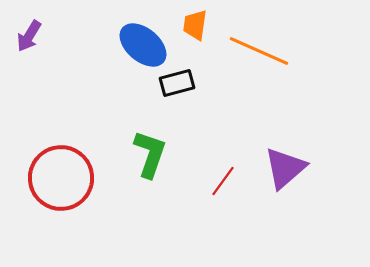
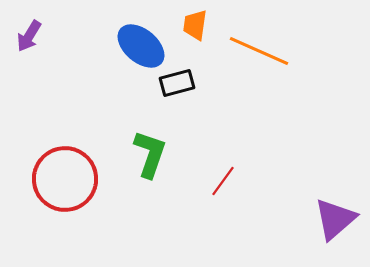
blue ellipse: moved 2 px left, 1 px down
purple triangle: moved 50 px right, 51 px down
red circle: moved 4 px right, 1 px down
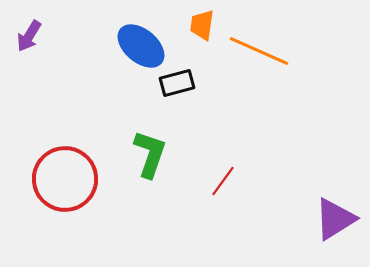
orange trapezoid: moved 7 px right
purple triangle: rotated 9 degrees clockwise
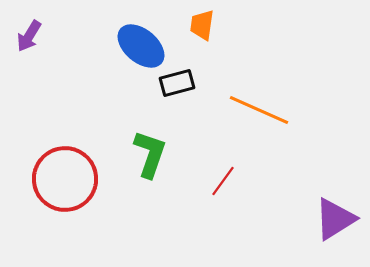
orange line: moved 59 px down
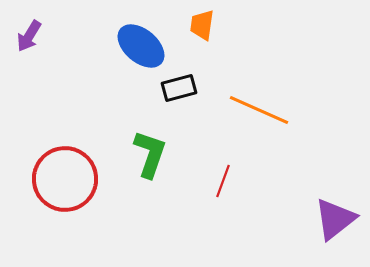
black rectangle: moved 2 px right, 5 px down
red line: rotated 16 degrees counterclockwise
purple triangle: rotated 6 degrees counterclockwise
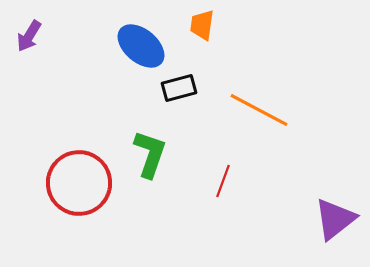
orange line: rotated 4 degrees clockwise
red circle: moved 14 px right, 4 px down
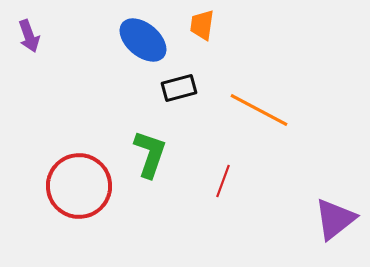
purple arrow: rotated 52 degrees counterclockwise
blue ellipse: moved 2 px right, 6 px up
red circle: moved 3 px down
